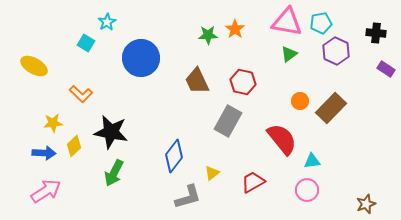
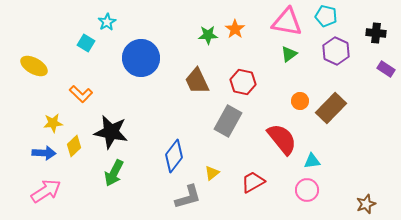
cyan pentagon: moved 5 px right, 7 px up; rotated 25 degrees clockwise
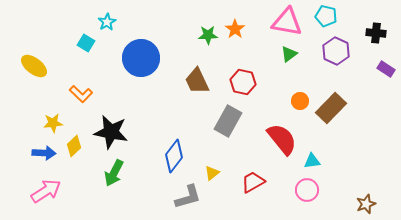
yellow ellipse: rotated 8 degrees clockwise
